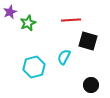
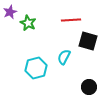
green star: rotated 21 degrees counterclockwise
cyan hexagon: moved 2 px right, 1 px down
black circle: moved 2 px left, 2 px down
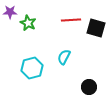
purple star: rotated 24 degrees clockwise
black square: moved 8 px right, 13 px up
cyan hexagon: moved 4 px left
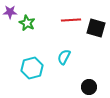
green star: moved 1 px left
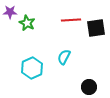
black square: rotated 24 degrees counterclockwise
cyan hexagon: rotated 10 degrees counterclockwise
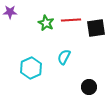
green star: moved 19 px right
cyan hexagon: moved 1 px left
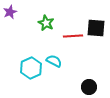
purple star: rotated 24 degrees counterclockwise
red line: moved 2 px right, 16 px down
black square: rotated 12 degrees clockwise
cyan semicircle: moved 10 px left, 4 px down; rotated 91 degrees clockwise
